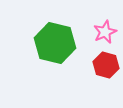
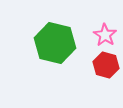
pink star: moved 3 px down; rotated 15 degrees counterclockwise
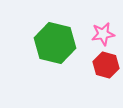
pink star: moved 2 px left, 1 px up; rotated 30 degrees clockwise
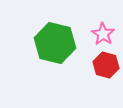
pink star: rotated 30 degrees counterclockwise
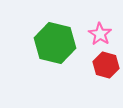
pink star: moved 3 px left
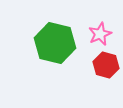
pink star: rotated 15 degrees clockwise
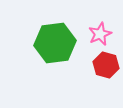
green hexagon: rotated 21 degrees counterclockwise
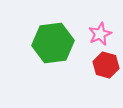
green hexagon: moved 2 px left
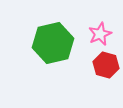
green hexagon: rotated 6 degrees counterclockwise
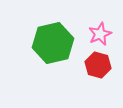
red hexagon: moved 8 px left
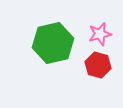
pink star: rotated 10 degrees clockwise
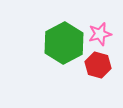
green hexagon: moved 11 px right; rotated 15 degrees counterclockwise
